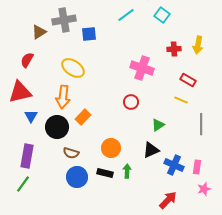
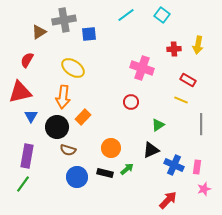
brown semicircle: moved 3 px left, 3 px up
green arrow: moved 2 px up; rotated 48 degrees clockwise
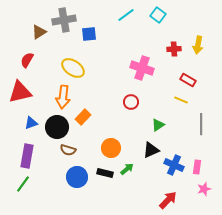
cyan square: moved 4 px left
blue triangle: moved 7 px down; rotated 40 degrees clockwise
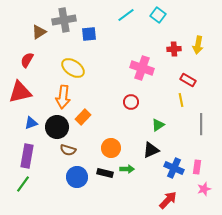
yellow line: rotated 56 degrees clockwise
blue cross: moved 3 px down
green arrow: rotated 40 degrees clockwise
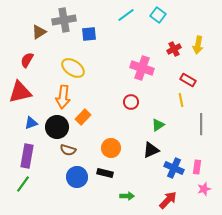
red cross: rotated 24 degrees counterclockwise
green arrow: moved 27 px down
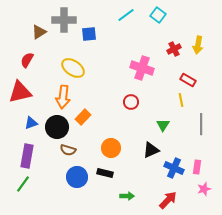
gray cross: rotated 10 degrees clockwise
green triangle: moved 5 px right; rotated 24 degrees counterclockwise
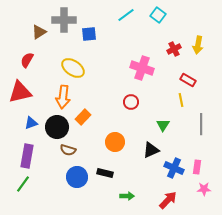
orange circle: moved 4 px right, 6 px up
pink star: rotated 16 degrees clockwise
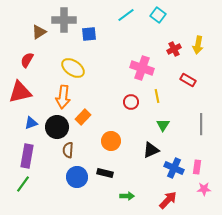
yellow line: moved 24 px left, 4 px up
orange circle: moved 4 px left, 1 px up
brown semicircle: rotated 77 degrees clockwise
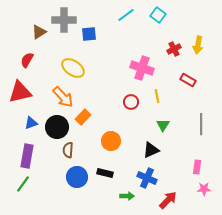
orange arrow: rotated 50 degrees counterclockwise
blue cross: moved 27 px left, 10 px down
